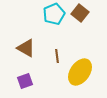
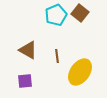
cyan pentagon: moved 2 px right, 1 px down
brown triangle: moved 2 px right, 2 px down
purple square: rotated 14 degrees clockwise
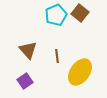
brown triangle: rotated 18 degrees clockwise
purple square: rotated 28 degrees counterclockwise
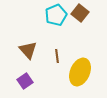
yellow ellipse: rotated 12 degrees counterclockwise
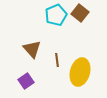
brown triangle: moved 4 px right, 1 px up
brown line: moved 4 px down
yellow ellipse: rotated 8 degrees counterclockwise
purple square: moved 1 px right
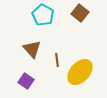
cyan pentagon: moved 13 px left; rotated 20 degrees counterclockwise
yellow ellipse: rotated 28 degrees clockwise
purple square: rotated 21 degrees counterclockwise
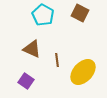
brown square: rotated 12 degrees counterclockwise
brown triangle: rotated 24 degrees counterclockwise
yellow ellipse: moved 3 px right
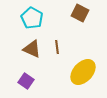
cyan pentagon: moved 11 px left, 3 px down
brown line: moved 13 px up
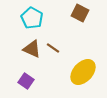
brown line: moved 4 px left, 1 px down; rotated 48 degrees counterclockwise
